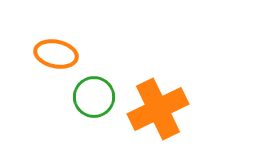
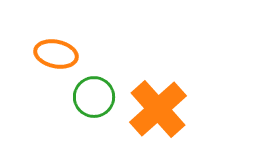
orange cross: rotated 16 degrees counterclockwise
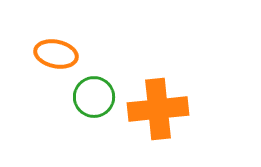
orange cross: rotated 36 degrees clockwise
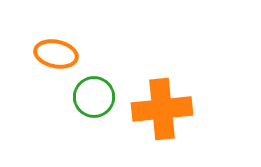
orange cross: moved 4 px right
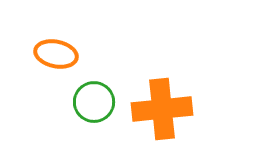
green circle: moved 5 px down
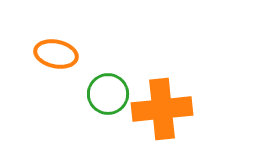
green circle: moved 14 px right, 8 px up
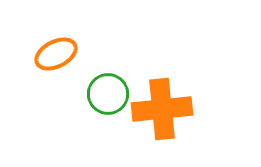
orange ellipse: rotated 39 degrees counterclockwise
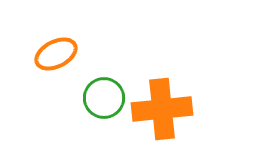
green circle: moved 4 px left, 4 px down
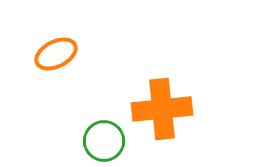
green circle: moved 43 px down
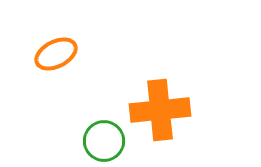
orange cross: moved 2 px left, 1 px down
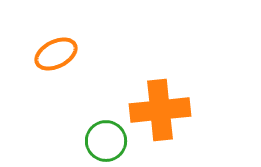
green circle: moved 2 px right
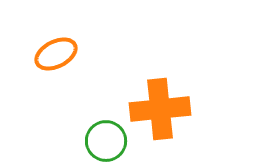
orange cross: moved 1 px up
